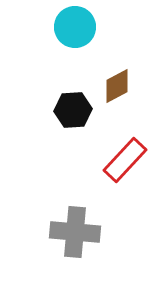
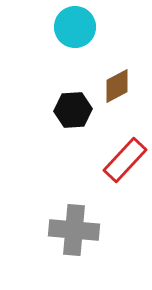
gray cross: moved 1 px left, 2 px up
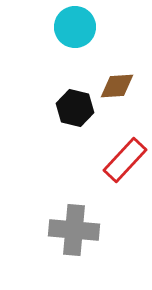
brown diamond: rotated 24 degrees clockwise
black hexagon: moved 2 px right, 2 px up; rotated 18 degrees clockwise
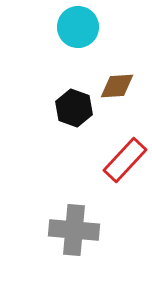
cyan circle: moved 3 px right
black hexagon: moved 1 px left; rotated 6 degrees clockwise
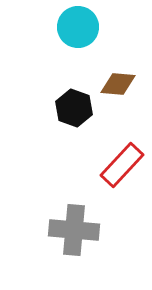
brown diamond: moved 1 px right, 2 px up; rotated 9 degrees clockwise
red rectangle: moved 3 px left, 5 px down
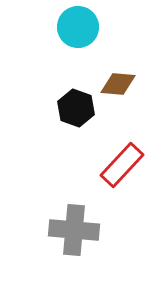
black hexagon: moved 2 px right
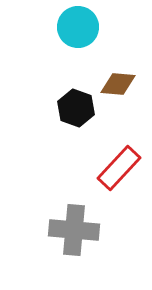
red rectangle: moved 3 px left, 3 px down
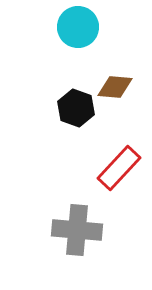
brown diamond: moved 3 px left, 3 px down
gray cross: moved 3 px right
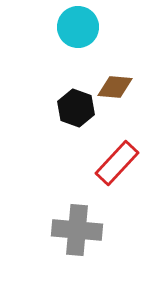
red rectangle: moved 2 px left, 5 px up
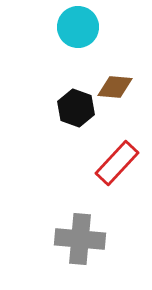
gray cross: moved 3 px right, 9 px down
